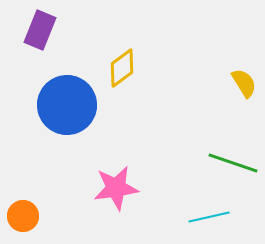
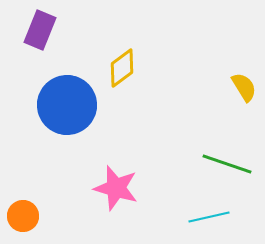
yellow semicircle: moved 4 px down
green line: moved 6 px left, 1 px down
pink star: rotated 24 degrees clockwise
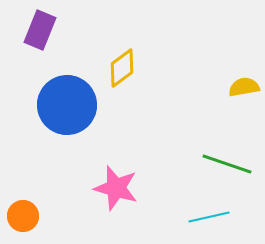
yellow semicircle: rotated 68 degrees counterclockwise
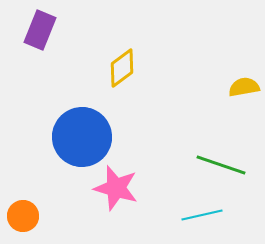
blue circle: moved 15 px right, 32 px down
green line: moved 6 px left, 1 px down
cyan line: moved 7 px left, 2 px up
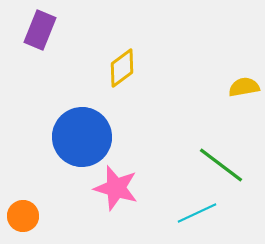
green line: rotated 18 degrees clockwise
cyan line: moved 5 px left, 2 px up; rotated 12 degrees counterclockwise
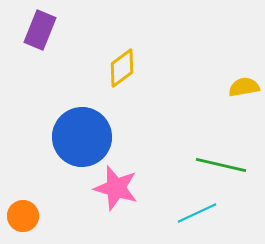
green line: rotated 24 degrees counterclockwise
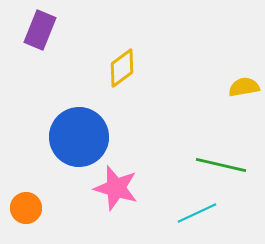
blue circle: moved 3 px left
orange circle: moved 3 px right, 8 px up
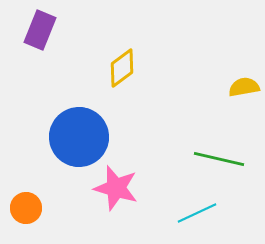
green line: moved 2 px left, 6 px up
